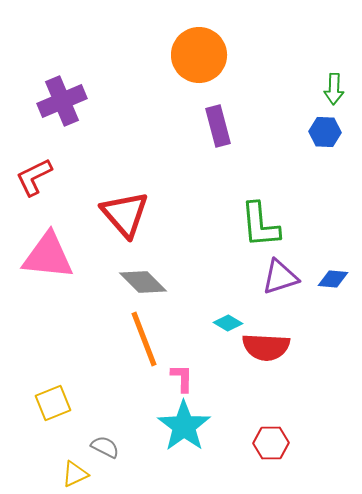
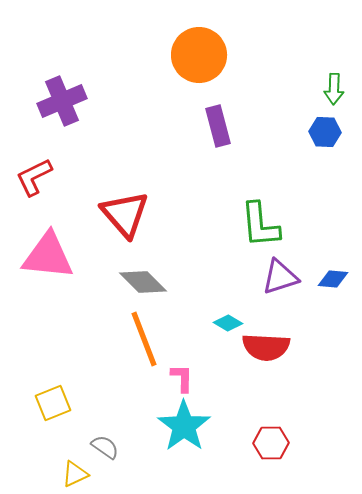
gray semicircle: rotated 8 degrees clockwise
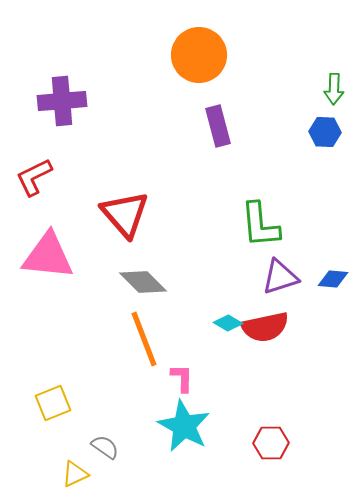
purple cross: rotated 18 degrees clockwise
red semicircle: moved 1 px left, 20 px up; rotated 15 degrees counterclockwise
cyan star: rotated 8 degrees counterclockwise
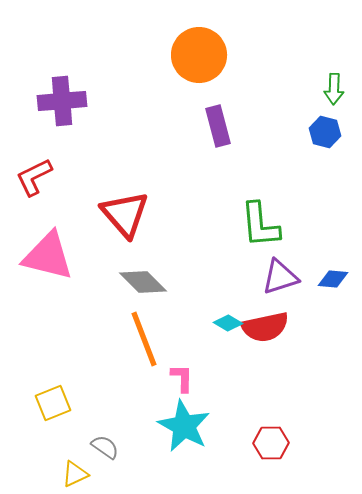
blue hexagon: rotated 12 degrees clockwise
pink triangle: rotated 8 degrees clockwise
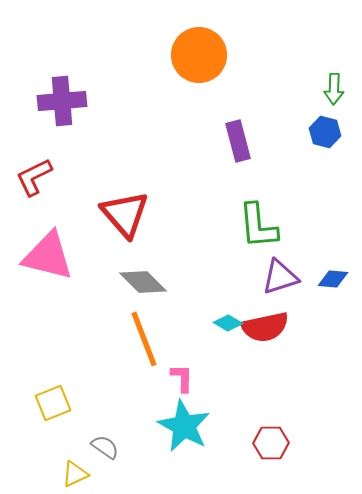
purple rectangle: moved 20 px right, 15 px down
green L-shape: moved 2 px left, 1 px down
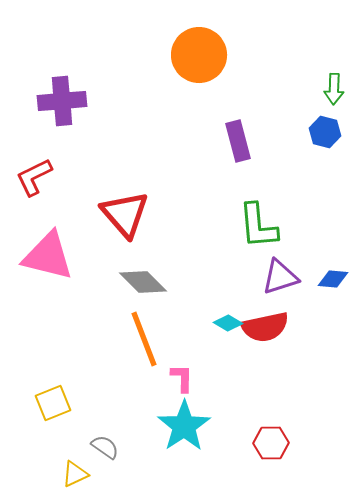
cyan star: rotated 10 degrees clockwise
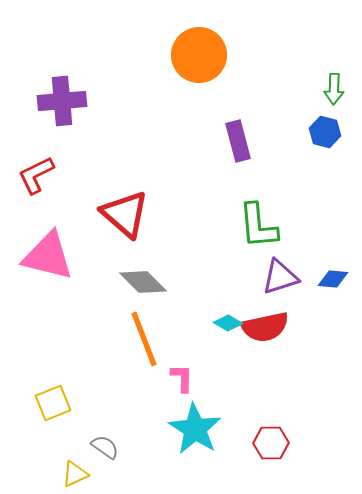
red L-shape: moved 2 px right, 2 px up
red triangle: rotated 8 degrees counterclockwise
cyan star: moved 11 px right, 3 px down; rotated 6 degrees counterclockwise
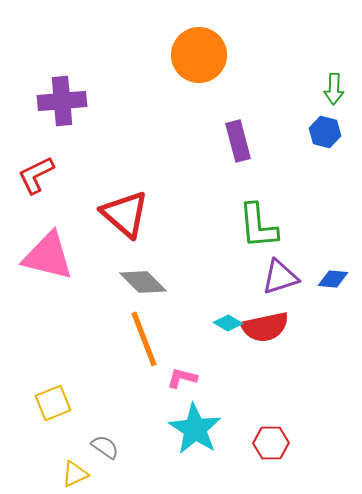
pink L-shape: rotated 76 degrees counterclockwise
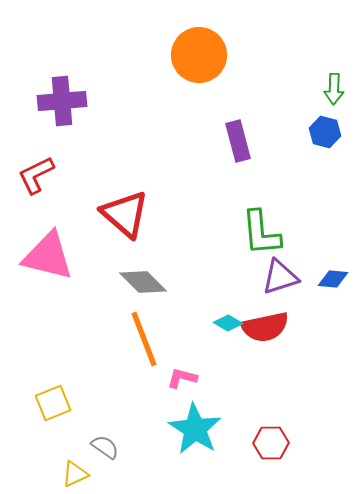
green L-shape: moved 3 px right, 7 px down
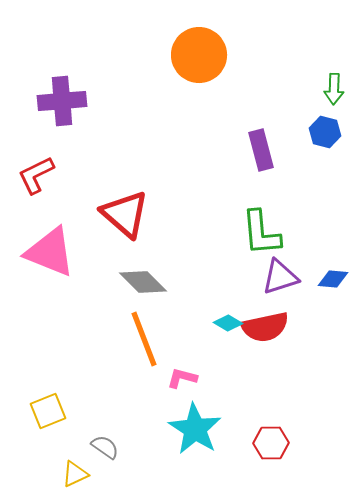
purple rectangle: moved 23 px right, 9 px down
pink triangle: moved 2 px right, 4 px up; rotated 8 degrees clockwise
yellow square: moved 5 px left, 8 px down
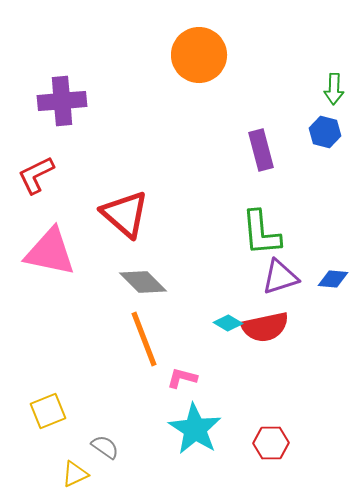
pink triangle: rotated 10 degrees counterclockwise
